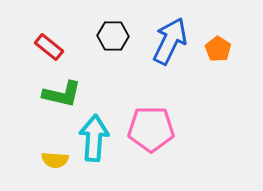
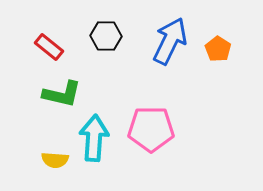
black hexagon: moved 7 px left
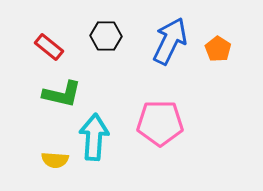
pink pentagon: moved 9 px right, 6 px up
cyan arrow: moved 1 px up
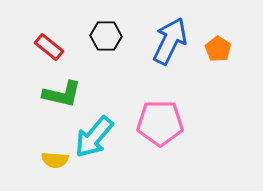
cyan arrow: rotated 144 degrees counterclockwise
